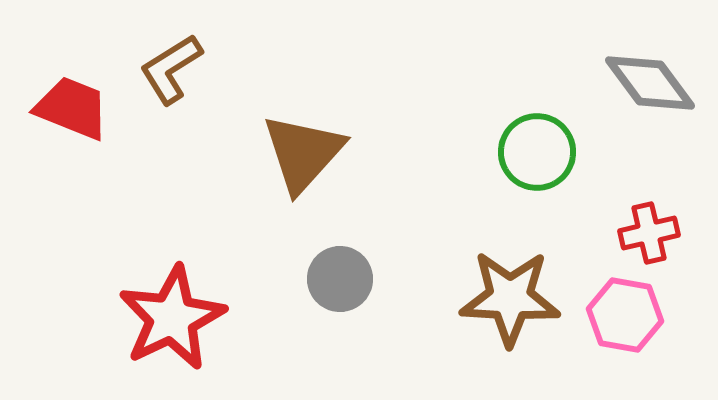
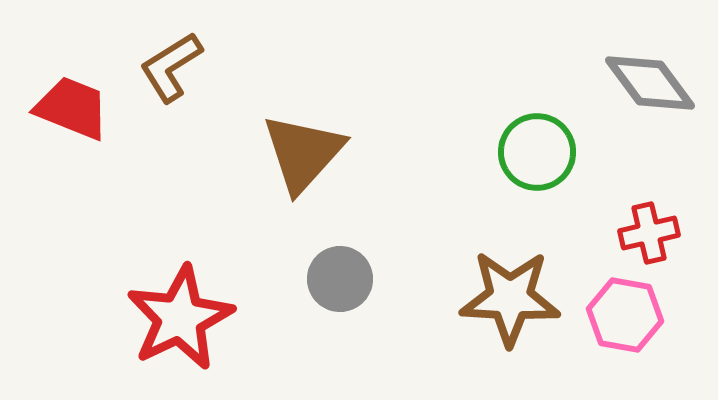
brown L-shape: moved 2 px up
red star: moved 8 px right
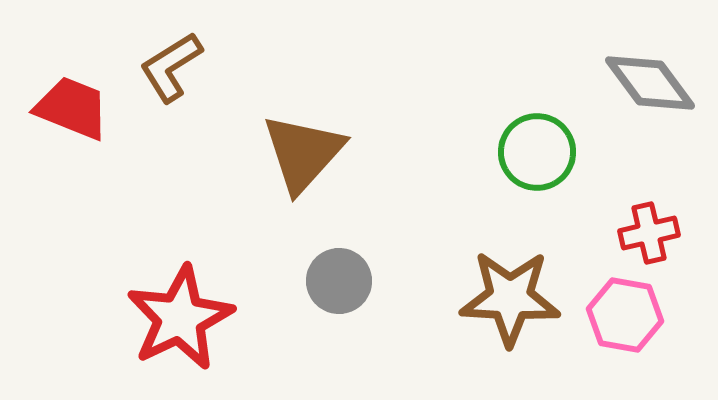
gray circle: moved 1 px left, 2 px down
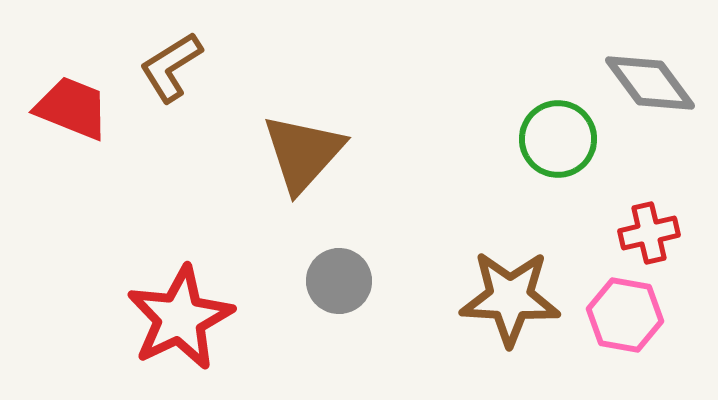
green circle: moved 21 px right, 13 px up
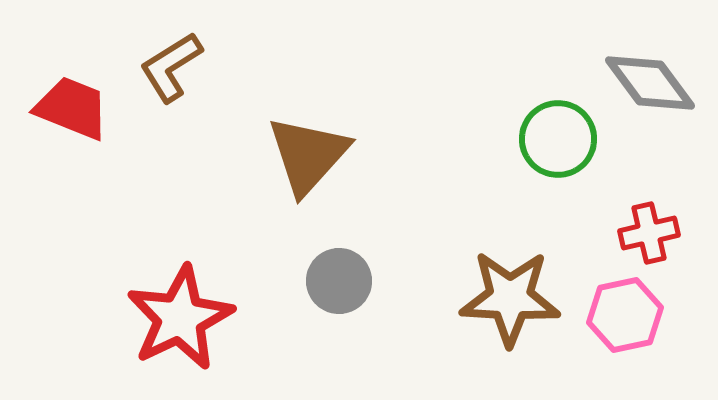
brown triangle: moved 5 px right, 2 px down
pink hexagon: rotated 22 degrees counterclockwise
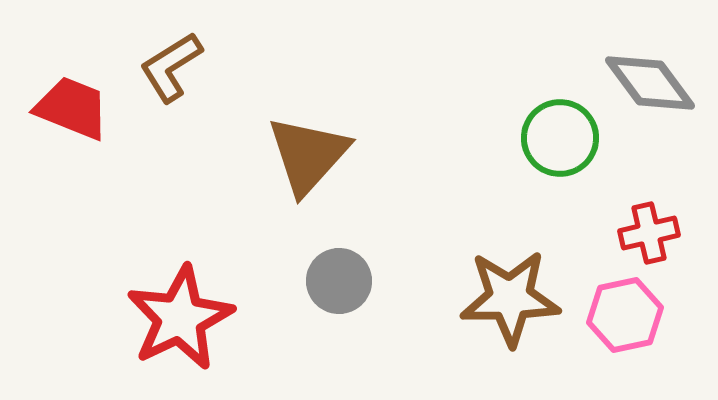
green circle: moved 2 px right, 1 px up
brown star: rotated 4 degrees counterclockwise
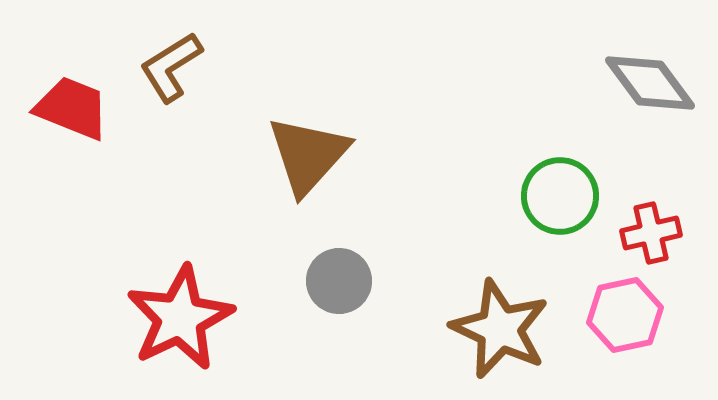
green circle: moved 58 px down
red cross: moved 2 px right
brown star: moved 10 px left, 31 px down; rotated 26 degrees clockwise
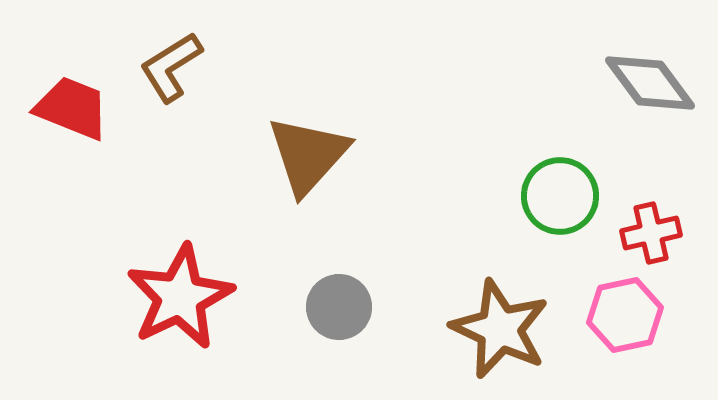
gray circle: moved 26 px down
red star: moved 21 px up
